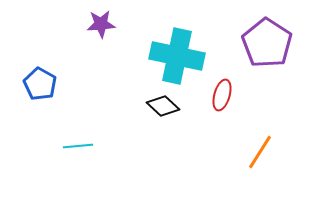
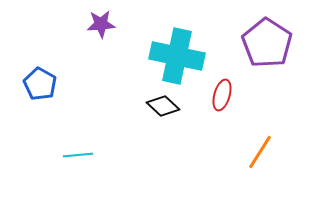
cyan line: moved 9 px down
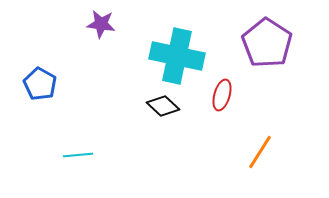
purple star: rotated 12 degrees clockwise
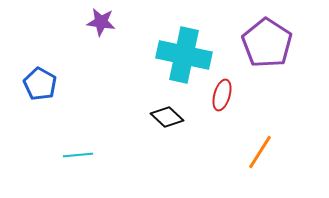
purple star: moved 2 px up
cyan cross: moved 7 px right, 1 px up
black diamond: moved 4 px right, 11 px down
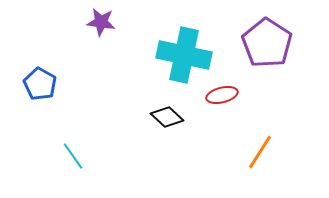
red ellipse: rotated 60 degrees clockwise
cyan line: moved 5 px left, 1 px down; rotated 60 degrees clockwise
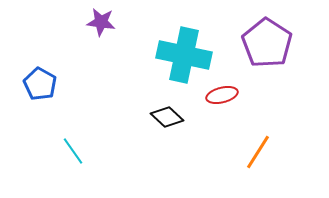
orange line: moved 2 px left
cyan line: moved 5 px up
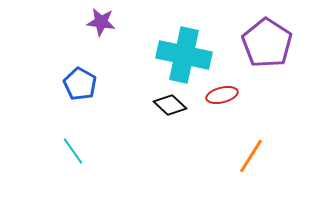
blue pentagon: moved 40 px right
black diamond: moved 3 px right, 12 px up
orange line: moved 7 px left, 4 px down
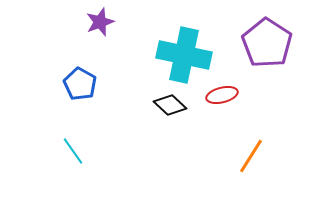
purple star: moved 1 px left; rotated 28 degrees counterclockwise
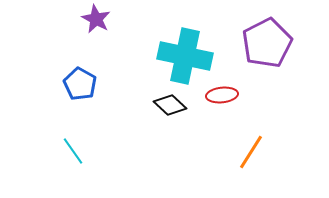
purple star: moved 4 px left, 3 px up; rotated 24 degrees counterclockwise
purple pentagon: rotated 12 degrees clockwise
cyan cross: moved 1 px right, 1 px down
red ellipse: rotated 8 degrees clockwise
orange line: moved 4 px up
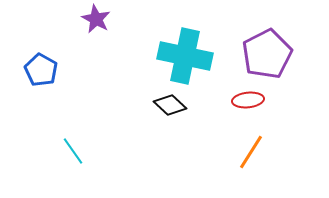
purple pentagon: moved 11 px down
blue pentagon: moved 39 px left, 14 px up
red ellipse: moved 26 px right, 5 px down
